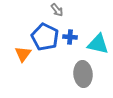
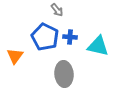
cyan triangle: moved 2 px down
orange triangle: moved 8 px left, 2 px down
gray ellipse: moved 19 px left
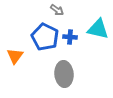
gray arrow: rotated 16 degrees counterclockwise
cyan triangle: moved 17 px up
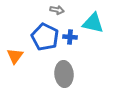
gray arrow: rotated 24 degrees counterclockwise
cyan triangle: moved 5 px left, 6 px up
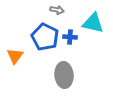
gray ellipse: moved 1 px down
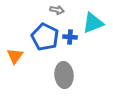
cyan triangle: rotated 35 degrees counterclockwise
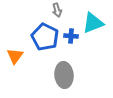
gray arrow: rotated 64 degrees clockwise
blue cross: moved 1 px right, 1 px up
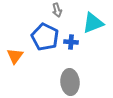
blue cross: moved 6 px down
gray ellipse: moved 6 px right, 7 px down
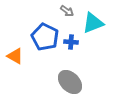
gray arrow: moved 10 px right, 1 px down; rotated 40 degrees counterclockwise
orange triangle: rotated 36 degrees counterclockwise
gray ellipse: rotated 40 degrees counterclockwise
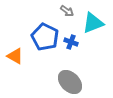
blue cross: rotated 16 degrees clockwise
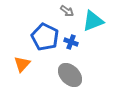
cyan triangle: moved 2 px up
orange triangle: moved 7 px right, 8 px down; rotated 42 degrees clockwise
gray ellipse: moved 7 px up
